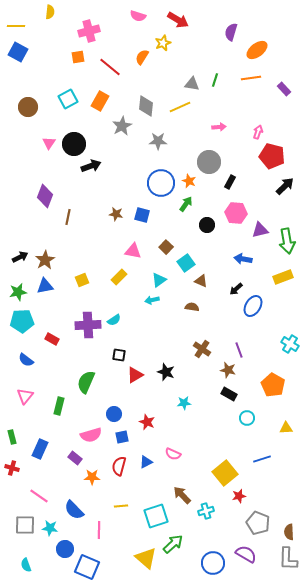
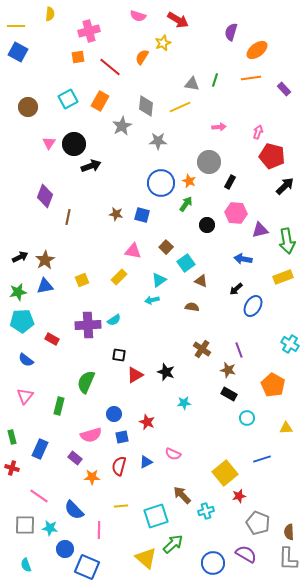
yellow semicircle at (50, 12): moved 2 px down
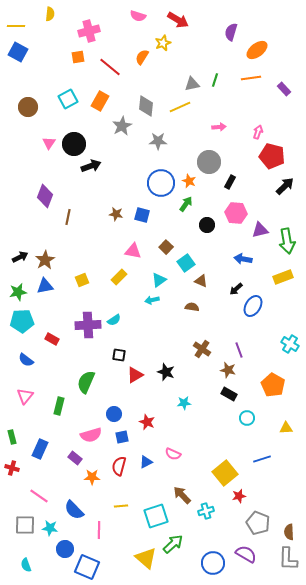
gray triangle at (192, 84): rotated 21 degrees counterclockwise
